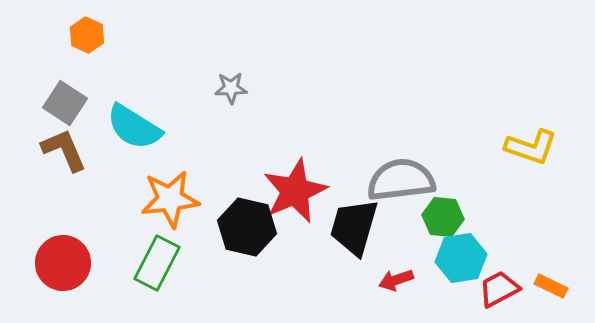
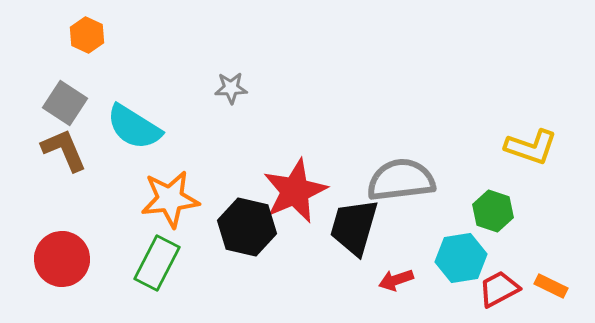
green hexagon: moved 50 px right, 6 px up; rotated 12 degrees clockwise
red circle: moved 1 px left, 4 px up
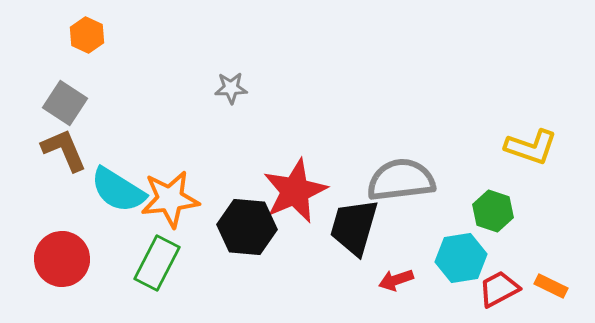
cyan semicircle: moved 16 px left, 63 px down
black hexagon: rotated 8 degrees counterclockwise
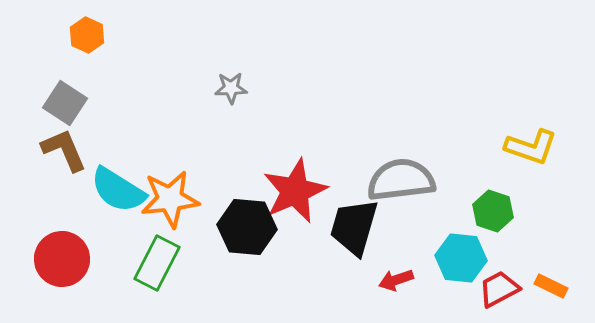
cyan hexagon: rotated 15 degrees clockwise
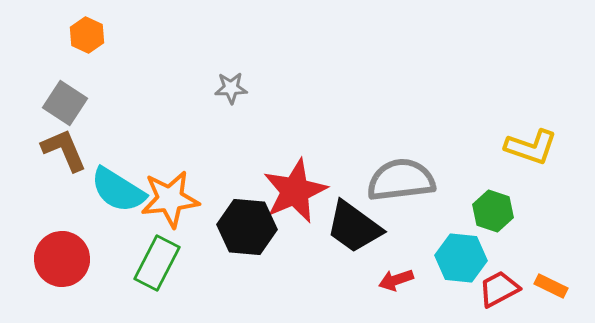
black trapezoid: rotated 70 degrees counterclockwise
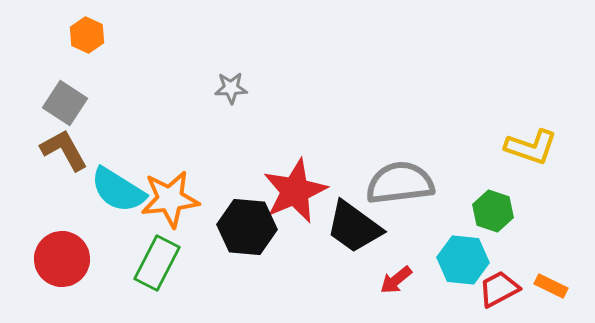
brown L-shape: rotated 6 degrees counterclockwise
gray semicircle: moved 1 px left, 3 px down
cyan hexagon: moved 2 px right, 2 px down
red arrow: rotated 20 degrees counterclockwise
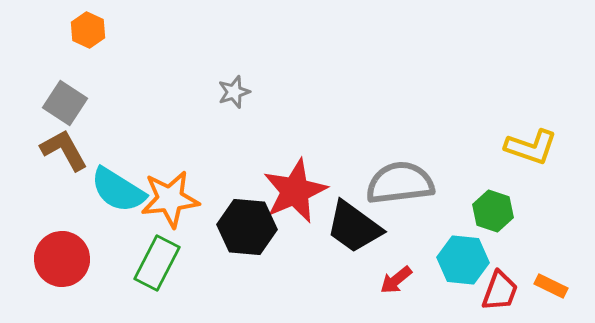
orange hexagon: moved 1 px right, 5 px up
gray star: moved 3 px right, 4 px down; rotated 16 degrees counterclockwise
red trapezoid: moved 1 px right, 2 px down; rotated 138 degrees clockwise
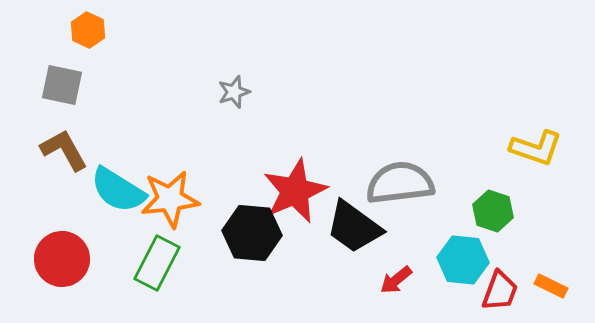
gray square: moved 3 px left, 18 px up; rotated 21 degrees counterclockwise
yellow L-shape: moved 5 px right, 1 px down
black hexagon: moved 5 px right, 6 px down
